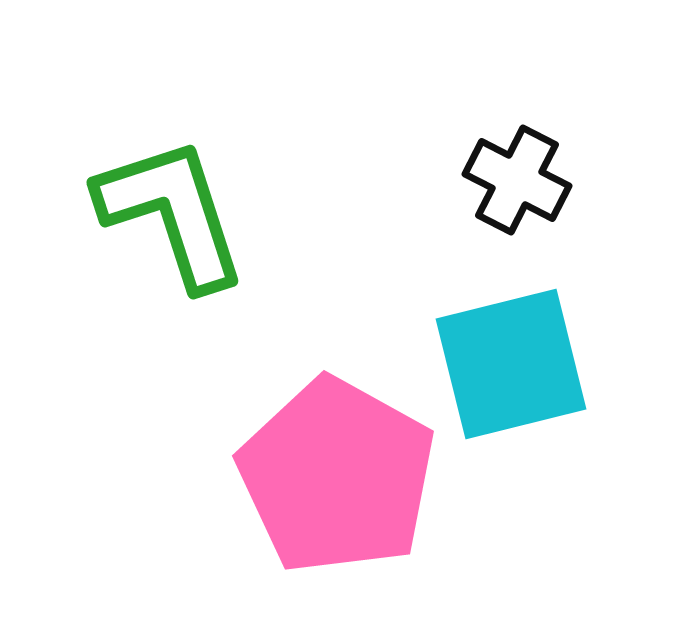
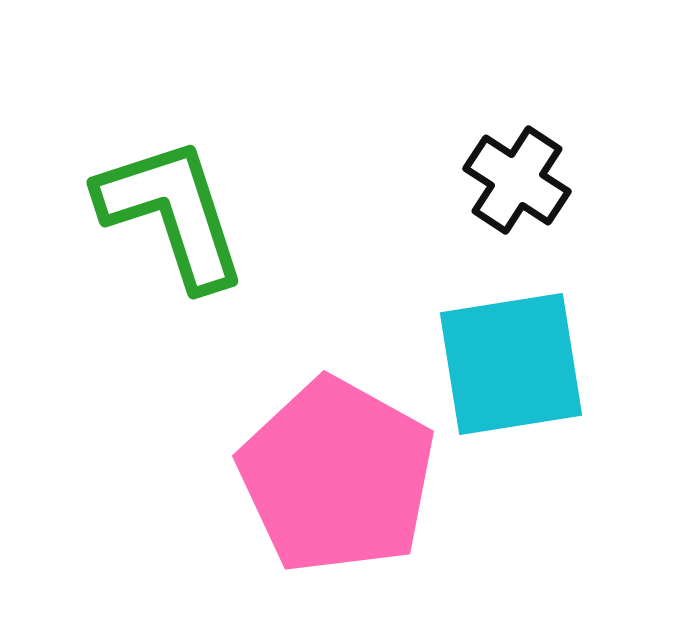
black cross: rotated 6 degrees clockwise
cyan square: rotated 5 degrees clockwise
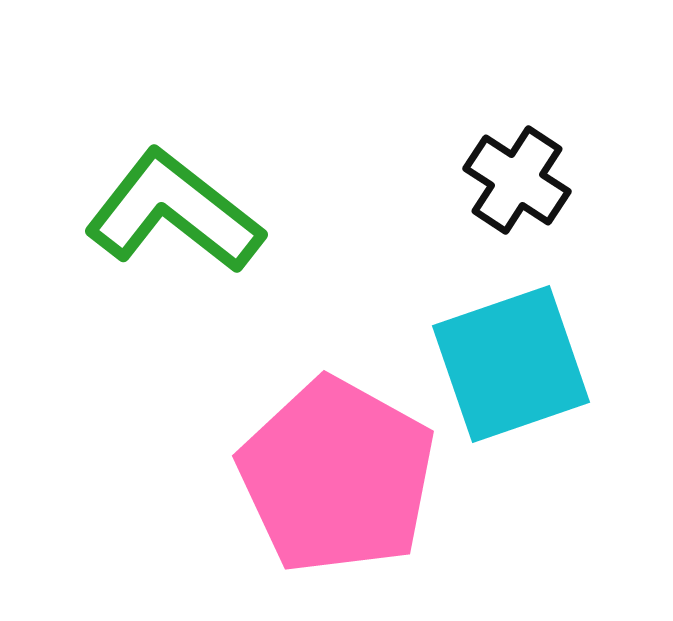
green L-shape: moved 2 px right, 1 px up; rotated 34 degrees counterclockwise
cyan square: rotated 10 degrees counterclockwise
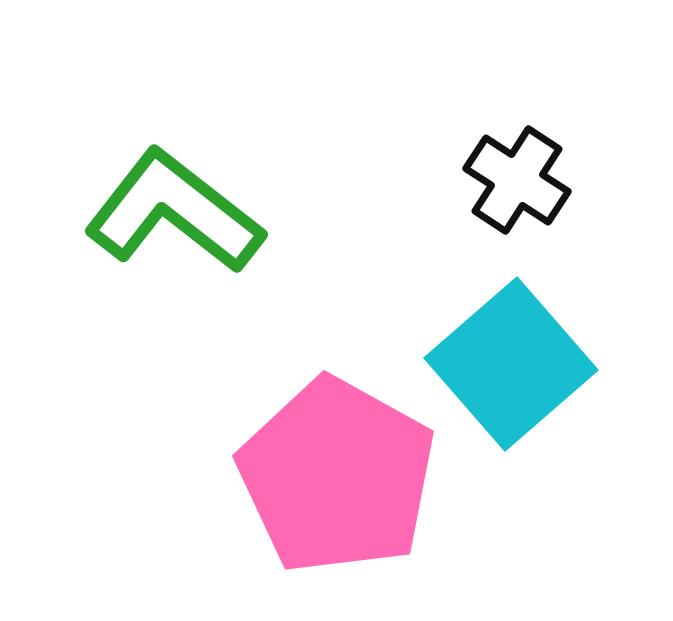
cyan square: rotated 22 degrees counterclockwise
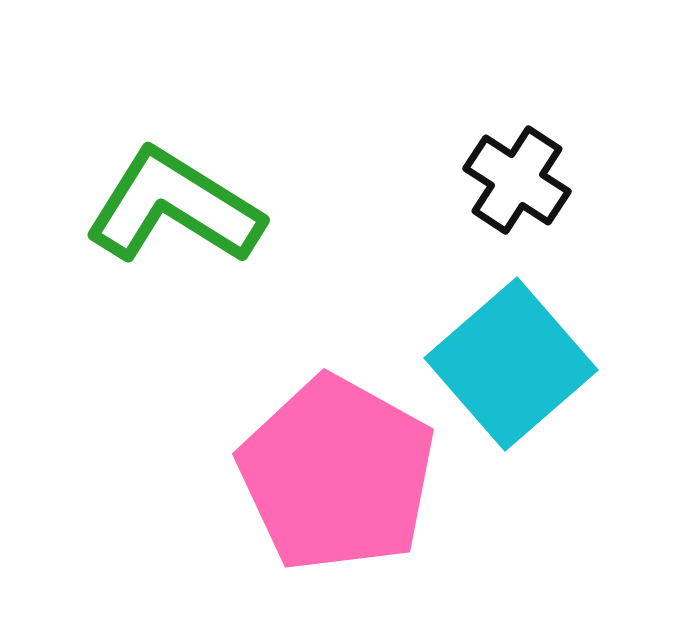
green L-shape: moved 5 px up; rotated 6 degrees counterclockwise
pink pentagon: moved 2 px up
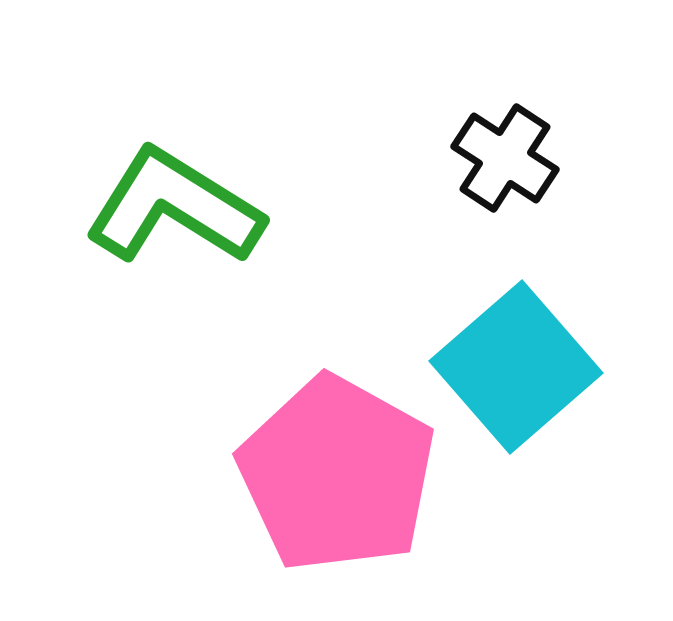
black cross: moved 12 px left, 22 px up
cyan square: moved 5 px right, 3 px down
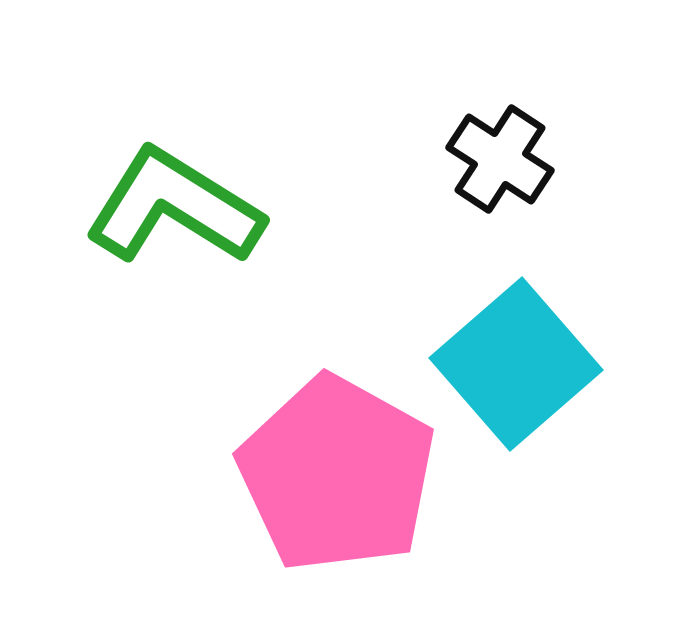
black cross: moved 5 px left, 1 px down
cyan square: moved 3 px up
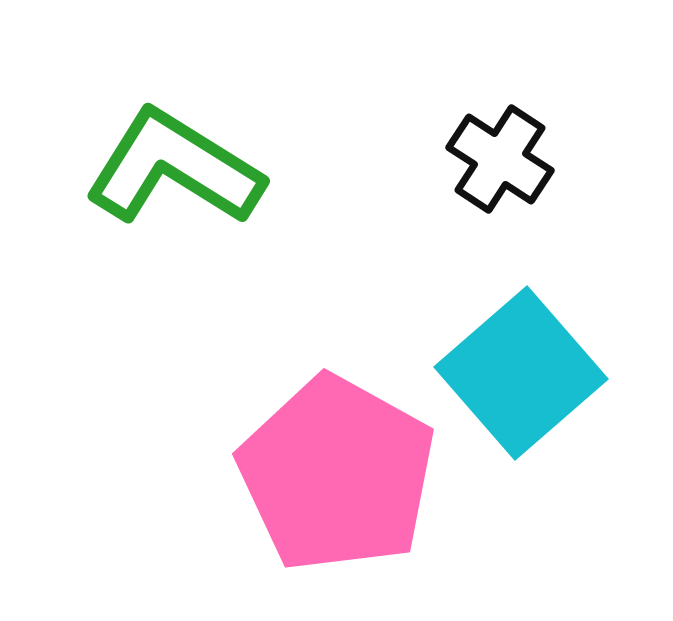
green L-shape: moved 39 px up
cyan square: moved 5 px right, 9 px down
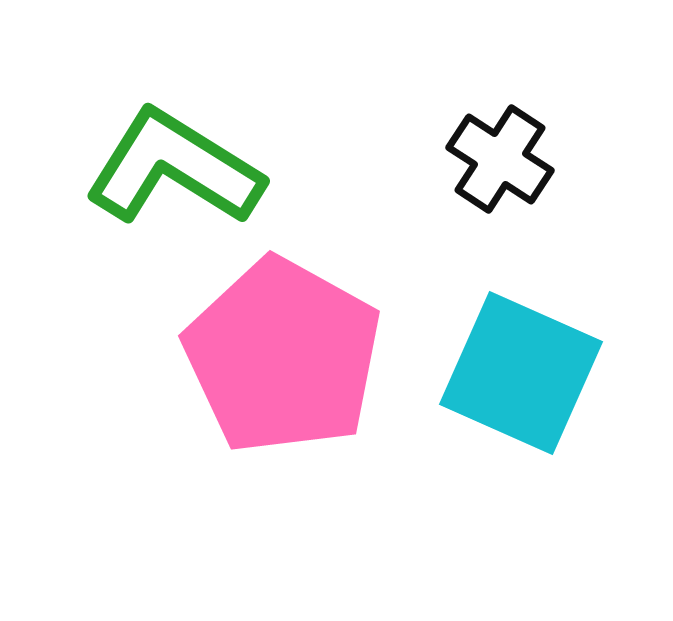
cyan square: rotated 25 degrees counterclockwise
pink pentagon: moved 54 px left, 118 px up
